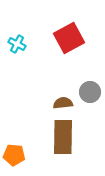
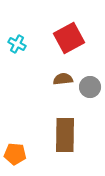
gray circle: moved 5 px up
brown semicircle: moved 24 px up
brown rectangle: moved 2 px right, 2 px up
orange pentagon: moved 1 px right, 1 px up
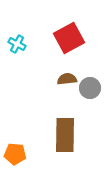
brown semicircle: moved 4 px right
gray circle: moved 1 px down
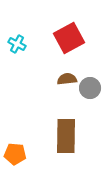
brown rectangle: moved 1 px right, 1 px down
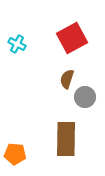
red square: moved 3 px right
brown semicircle: rotated 66 degrees counterclockwise
gray circle: moved 5 px left, 9 px down
brown rectangle: moved 3 px down
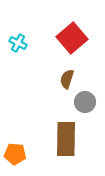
red square: rotated 12 degrees counterclockwise
cyan cross: moved 1 px right, 1 px up
gray circle: moved 5 px down
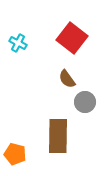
red square: rotated 12 degrees counterclockwise
brown semicircle: rotated 54 degrees counterclockwise
brown rectangle: moved 8 px left, 3 px up
orange pentagon: rotated 10 degrees clockwise
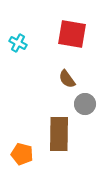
red square: moved 4 px up; rotated 28 degrees counterclockwise
gray circle: moved 2 px down
brown rectangle: moved 1 px right, 2 px up
orange pentagon: moved 7 px right
